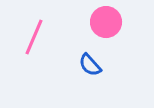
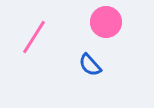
pink line: rotated 9 degrees clockwise
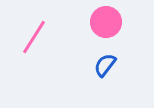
blue semicircle: moved 15 px right; rotated 80 degrees clockwise
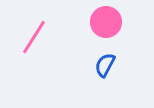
blue semicircle: rotated 10 degrees counterclockwise
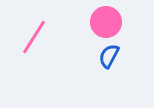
blue semicircle: moved 4 px right, 9 px up
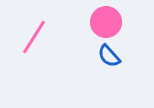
blue semicircle: rotated 70 degrees counterclockwise
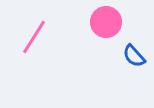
blue semicircle: moved 25 px right
